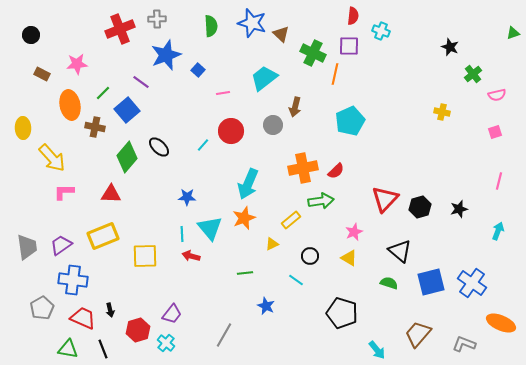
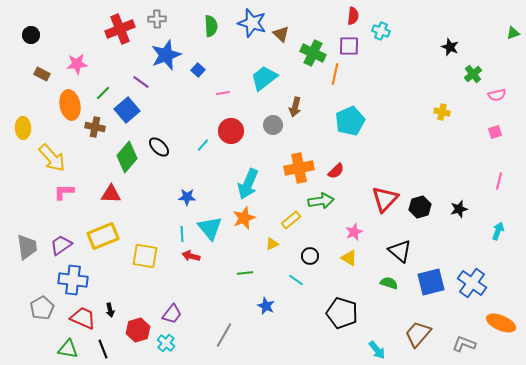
orange cross at (303, 168): moved 4 px left
yellow square at (145, 256): rotated 12 degrees clockwise
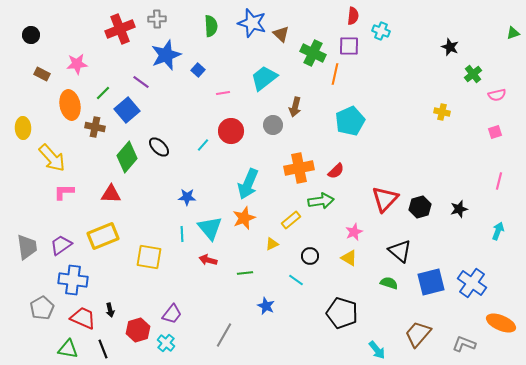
yellow square at (145, 256): moved 4 px right, 1 px down
red arrow at (191, 256): moved 17 px right, 4 px down
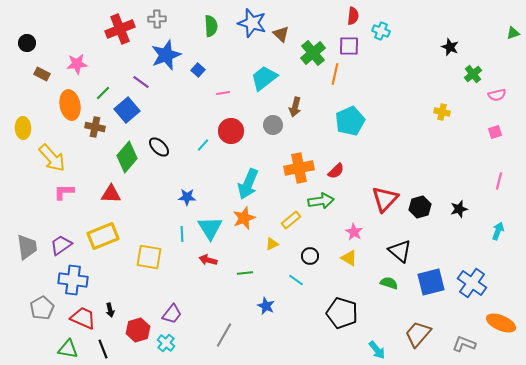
black circle at (31, 35): moved 4 px left, 8 px down
green cross at (313, 53): rotated 25 degrees clockwise
cyan triangle at (210, 228): rotated 8 degrees clockwise
pink star at (354, 232): rotated 18 degrees counterclockwise
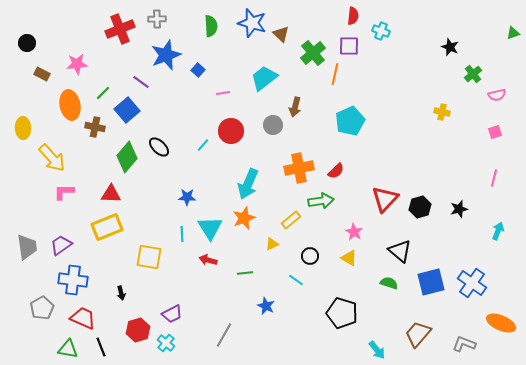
pink line at (499, 181): moved 5 px left, 3 px up
yellow rectangle at (103, 236): moved 4 px right, 9 px up
black arrow at (110, 310): moved 11 px right, 17 px up
purple trapezoid at (172, 314): rotated 25 degrees clockwise
black line at (103, 349): moved 2 px left, 2 px up
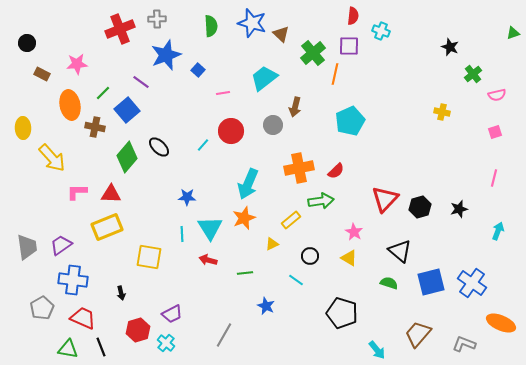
pink L-shape at (64, 192): moved 13 px right
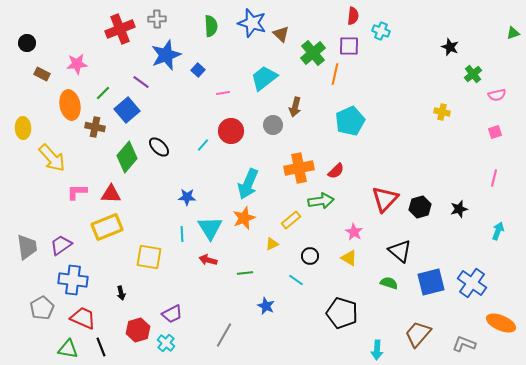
cyan arrow at (377, 350): rotated 42 degrees clockwise
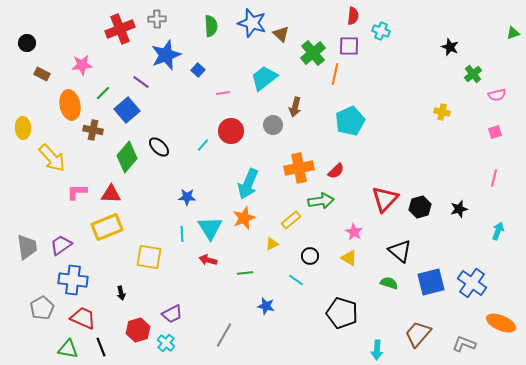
pink star at (77, 64): moved 5 px right, 1 px down
brown cross at (95, 127): moved 2 px left, 3 px down
blue star at (266, 306): rotated 12 degrees counterclockwise
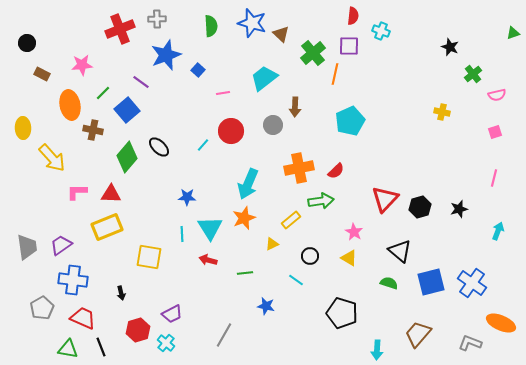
brown arrow at (295, 107): rotated 12 degrees counterclockwise
gray L-shape at (464, 344): moved 6 px right, 1 px up
